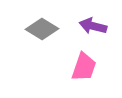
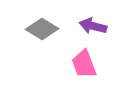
pink trapezoid: moved 3 px up; rotated 140 degrees clockwise
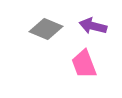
gray diamond: moved 4 px right; rotated 8 degrees counterclockwise
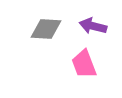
gray diamond: rotated 20 degrees counterclockwise
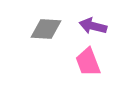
pink trapezoid: moved 4 px right, 2 px up
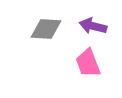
pink trapezoid: moved 1 px down
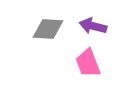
gray diamond: moved 2 px right
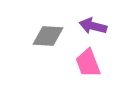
gray diamond: moved 7 px down
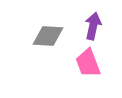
purple arrow: rotated 88 degrees clockwise
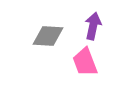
pink trapezoid: moved 3 px left, 1 px up
